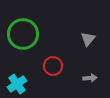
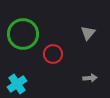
gray triangle: moved 6 px up
red circle: moved 12 px up
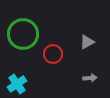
gray triangle: moved 1 px left, 9 px down; rotated 21 degrees clockwise
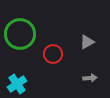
green circle: moved 3 px left
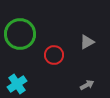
red circle: moved 1 px right, 1 px down
gray arrow: moved 3 px left, 7 px down; rotated 24 degrees counterclockwise
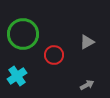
green circle: moved 3 px right
cyan cross: moved 8 px up
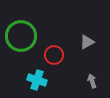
green circle: moved 2 px left, 2 px down
cyan cross: moved 20 px right, 4 px down; rotated 36 degrees counterclockwise
gray arrow: moved 5 px right, 4 px up; rotated 80 degrees counterclockwise
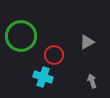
cyan cross: moved 6 px right, 3 px up
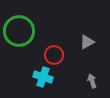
green circle: moved 2 px left, 5 px up
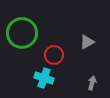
green circle: moved 3 px right, 2 px down
cyan cross: moved 1 px right, 1 px down
gray arrow: moved 2 px down; rotated 32 degrees clockwise
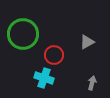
green circle: moved 1 px right, 1 px down
